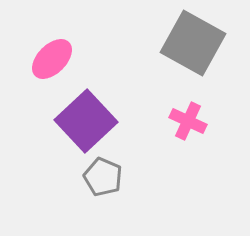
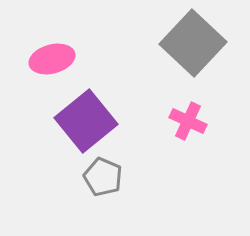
gray square: rotated 14 degrees clockwise
pink ellipse: rotated 30 degrees clockwise
purple square: rotated 4 degrees clockwise
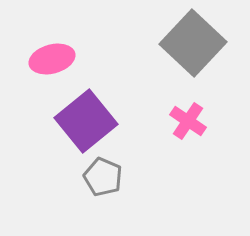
pink cross: rotated 9 degrees clockwise
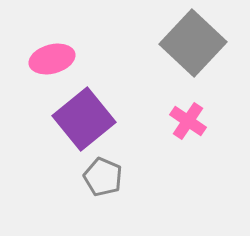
purple square: moved 2 px left, 2 px up
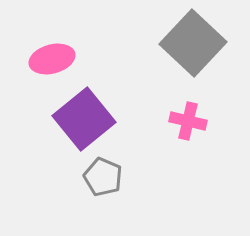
pink cross: rotated 21 degrees counterclockwise
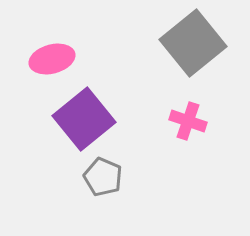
gray square: rotated 8 degrees clockwise
pink cross: rotated 6 degrees clockwise
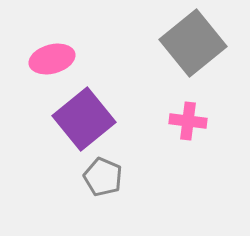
pink cross: rotated 12 degrees counterclockwise
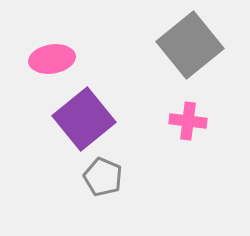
gray square: moved 3 px left, 2 px down
pink ellipse: rotated 6 degrees clockwise
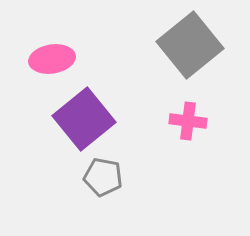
gray pentagon: rotated 12 degrees counterclockwise
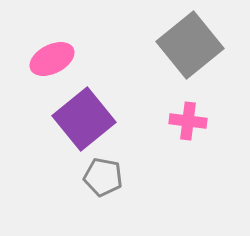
pink ellipse: rotated 18 degrees counterclockwise
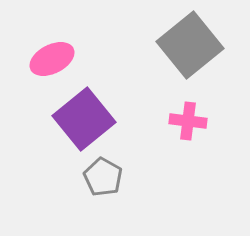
gray pentagon: rotated 18 degrees clockwise
